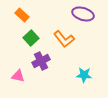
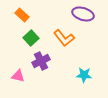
orange L-shape: moved 1 px up
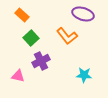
orange L-shape: moved 3 px right, 2 px up
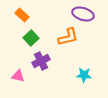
orange L-shape: moved 1 px right, 1 px down; rotated 65 degrees counterclockwise
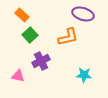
green square: moved 1 px left, 3 px up
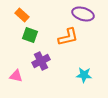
green square: rotated 28 degrees counterclockwise
pink triangle: moved 2 px left
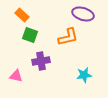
purple cross: rotated 18 degrees clockwise
cyan star: rotated 14 degrees counterclockwise
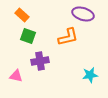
green square: moved 2 px left, 1 px down
purple cross: moved 1 px left
cyan star: moved 6 px right
